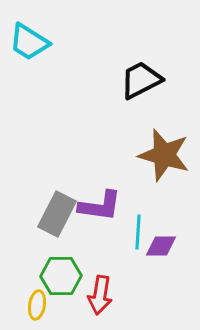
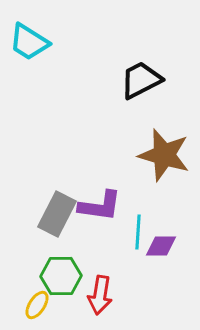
yellow ellipse: rotated 24 degrees clockwise
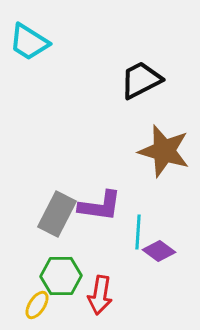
brown star: moved 4 px up
purple diamond: moved 2 px left, 5 px down; rotated 36 degrees clockwise
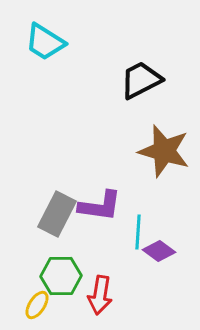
cyan trapezoid: moved 16 px right
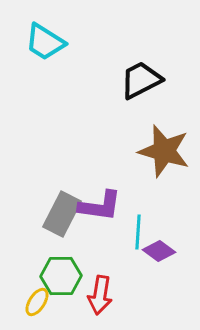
gray rectangle: moved 5 px right
yellow ellipse: moved 3 px up
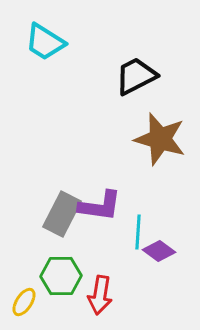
black trapezoid: moved 5 px left, 4 px up
brown star: moved 4 px left, 12 px up
yellow ellipse: moved 13 px left
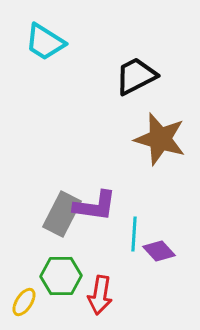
purple L-shape: moved 5 px left
cyan line: moved 4 px left, 2 px down
purple diamond: rotated 12 degrees clockwise
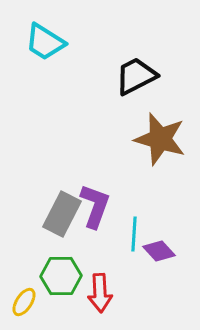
purple L-shape: rotated 78 degrees counterclockwise
red arrow: moved 2 px up; rotated 12 degrees counterclockwise
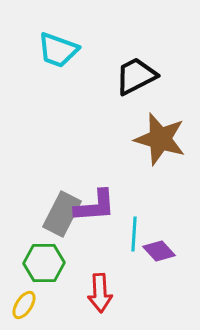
cyan trapezoid: moved 13 px right, 8 px down; rotated 12 degrees counterclockwise
purple L-shape: rotated 66 degrees clockwise
green hexagon: moved 17 px left, 13 px up
yellow ellipse: moved 3 px down
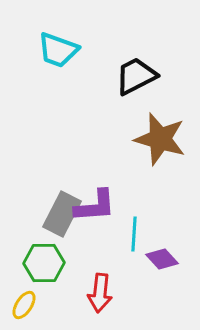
purple diamond: moved 3 px right, 8 px down
red arrow: rotated 9 degrees clockwise
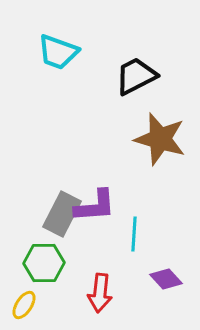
cyan trapezoid: moved 2 px down
purple diamond: moved 4 px right, 20 px down
